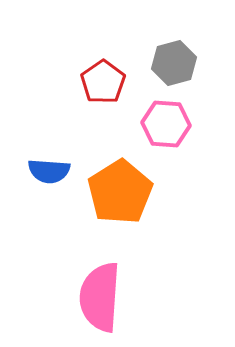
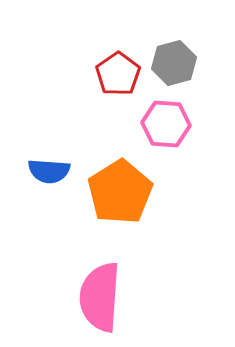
red pentagon: moved 15 px right, 8 px up
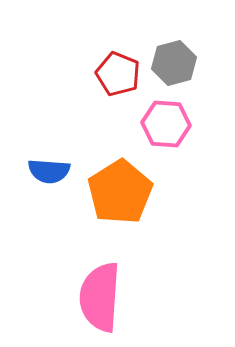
red pentagon: rotated 15 degrees counterclockwise
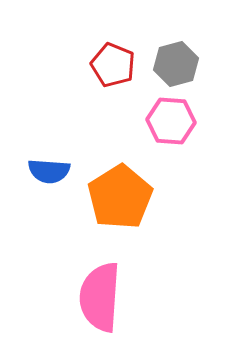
gray hexagon: moved 2 px right, 1 px down
red pentagon: moved 5 px left, 9 px up
pink hexagon: moved 5 px right, 3 px up
orange pentagon: moved 5 px down
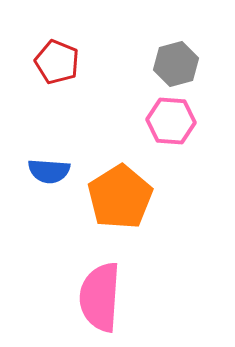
red pentagon: moved 56 px left, 3 px up
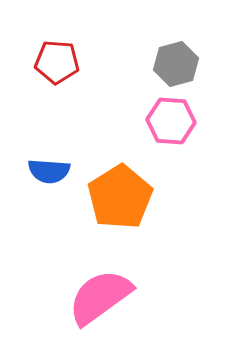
red pentagon: rotated 18 degrees counterclockwise
pink semicircle: rotated 50 degrees clockwise
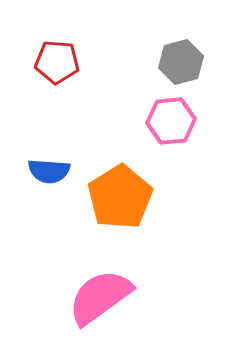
gray hexagon: moved 5 px right, 2 px up
pink hexagon: rotated 9 degrees counterclockwise
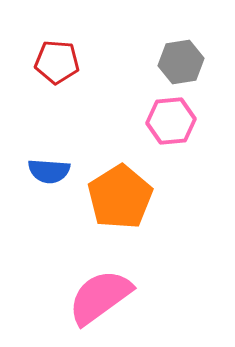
gray hexagon: rotated 6 degrees clockwise
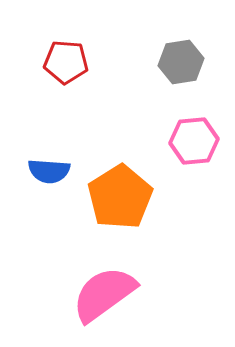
red pentagon: moved 9 px right
pink hexagon: moved 23 px right, 20 px down
pink semicircle: moved 4 px right, 3 px up
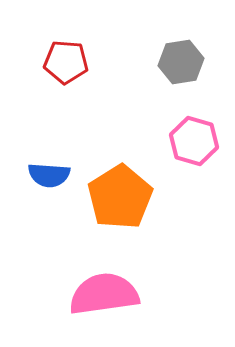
pink hexagon: rotated 21 degrees clockwise
blue semicircle: moved 4 px down
pink semicircle: rotated 28 degrees clockwise
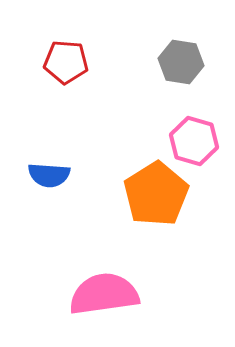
gray hexagon: rotated 18 degrees clockwise
orange pentagon: moved 36 px right, 3 px up
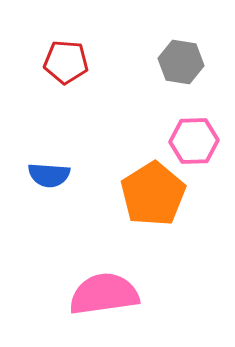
pink hexagon: rotated 18 degrees counterclockwise
orange pentagon: moved 3 px left
